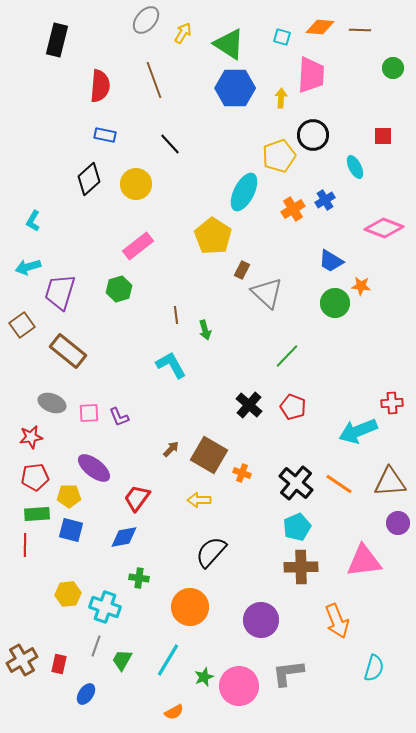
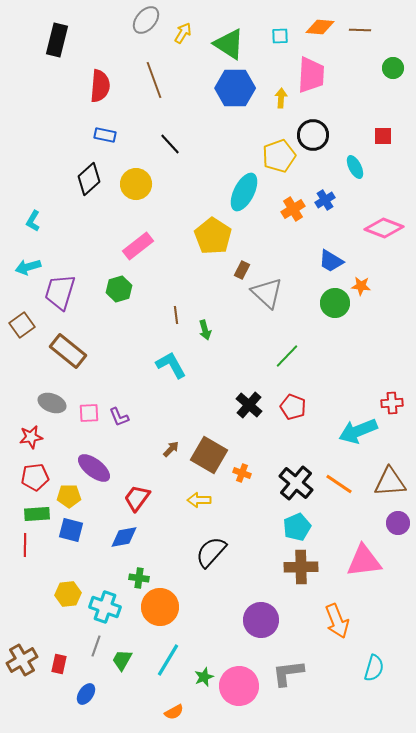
cyan square at (282, 37): moved 2 px left, 1 px up; rotated 18 degrees counterclockwise
orange circle at (190, 607): moved 30 px left
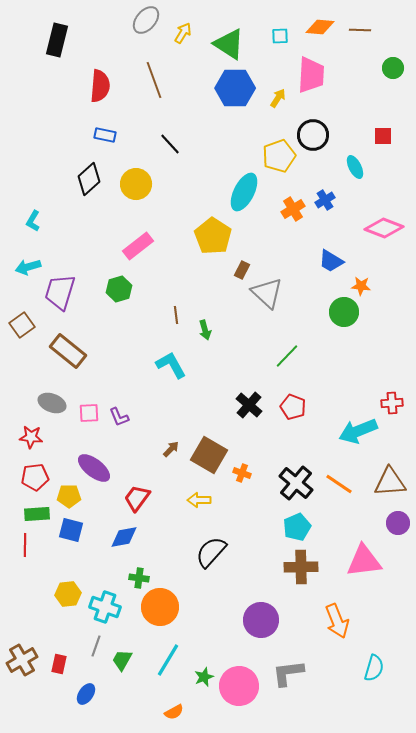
yellow arrow at (281, 98): moved 3 px left; rotated 30 degrees clockwise
green circle at (335, 303): moved 9 px right, 9 px down
red star at (31, 437): rotated 15 degrees clockwise
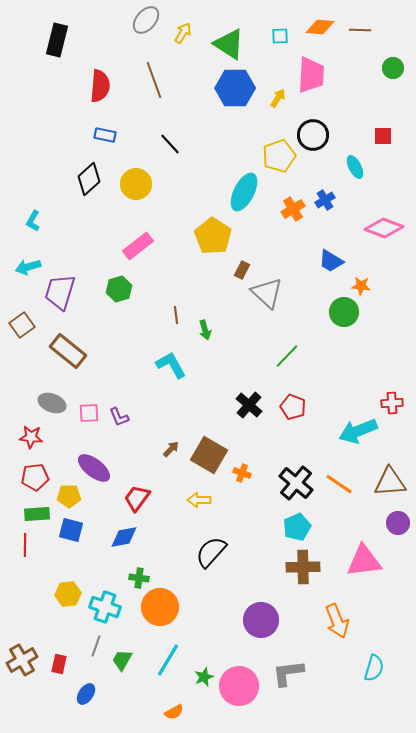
brown cross at (301, 567): moved 2 px right
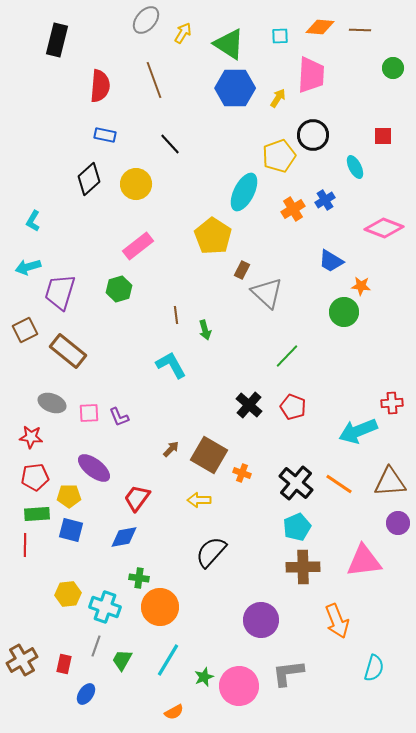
brown square at (22, 325): moved 3 px right, 5 px down; rotated 10 degrees clockwise
red rectangle at (59, 664): moved 5 px right
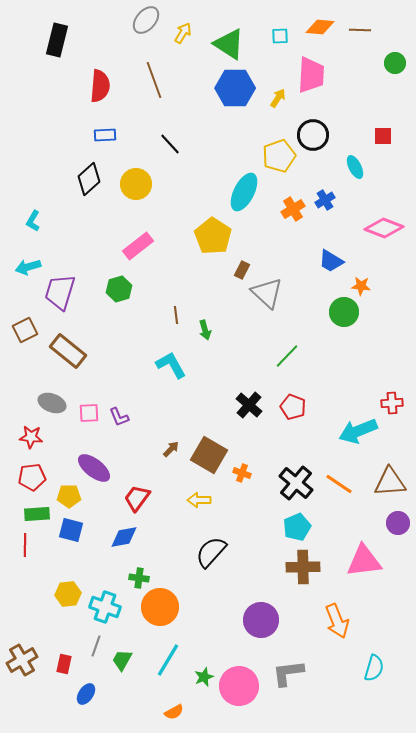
green circle at (393, 68): moved 2 px right, 5 px up
blue rectangle at (105, 135): rotated 15 degrees counterclockwise
red pentagon at (35, 477): moved 3 px left
